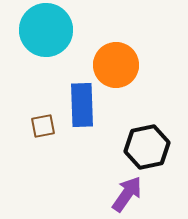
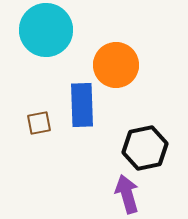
brown square: moved 4 px left, 3 px up
black hexagon: moved 2 px left, 1 px down
purple arrow: rotated 51 degrees counterclockwise
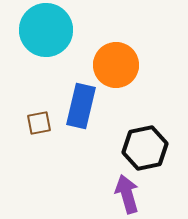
blue rectangle: moved 1 px left, 1 px down; rotated 15 degrees clockwise
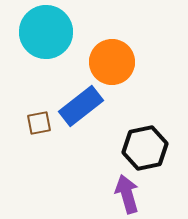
cyan circle: moved 2 px down
orange circle: moved 4 px left, 3 px up
blue rectangle: rotated 39 degrees clockwise
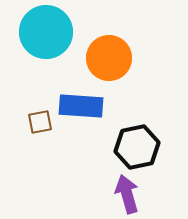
orange circle: moved 3 px left, 4 px up
blue rectangle: rotated 42 degrees clockwise
brown square: moved 1 px right, 1 px up
black hexagon: moved 8 px left, 1 px up
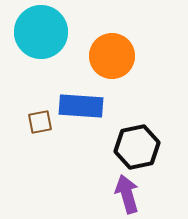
cyan circle: moved 5 px left
orange circle: moved 3 px right, 2 px up
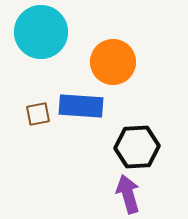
orange circle: moved 1 px right, 6 px down
brown square: moved 2 px left, 8 px up
black hexagon: rotated 9 degrees clockwise
purple arrow: moved 1 px right
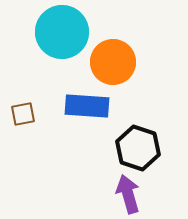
cyan circle: moved 21 px right
blue rectangle: moved 6 px right
brown square: moved 15 px left
black hexagon: moved 1 px right, 1 px down; rotated 21 degrees clockwise
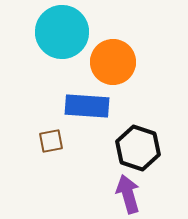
brown square: moved 28 px right, 27 px down
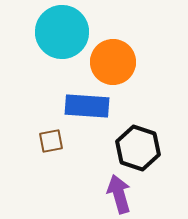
purple arrow: moved 9 px left
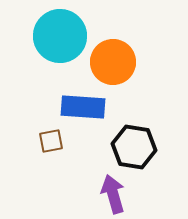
cyan circle: moved 2 px left, 4 px down
blue rectangle: moved 4 px left, 1 px down
black hexagon: moved 4 px left, 1 px up; rotated 9 degrees counterclockwise
purple arrow: moved 6 px left
